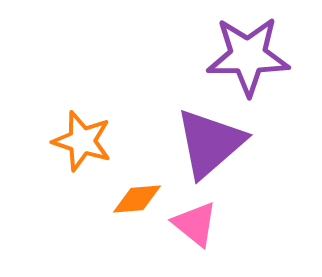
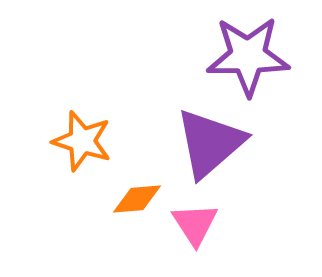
pink triangle: rotated 18 degrees clockwise
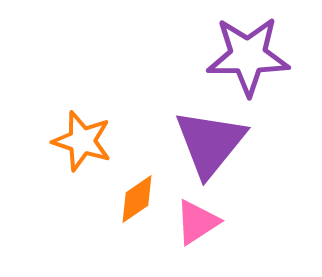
purple triangle: rotated 10 degrees counterclockwise
orange diamond: rotated 30 degrees counterclockwise
pink triangle: moved 2 px right, 2 px up; rotated 30 degrees clockwise
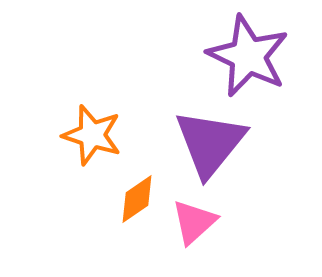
purple star: rotated 26 degrees clockwise
orange star: moved 10 px right, 6 px up
pink triangle: moved 3 px left; rotated 9 degrees counterclockwise
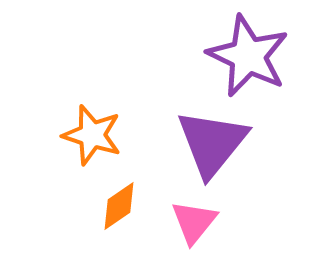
purple triangle: moved 2 px right
orange diamond: moved 18 px left, 7 px down
pink triangle: rotated 9 degrees counterclockwise
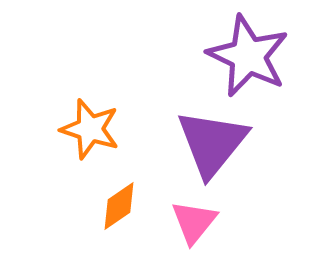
orange star: moved 2 px left, 6 px up
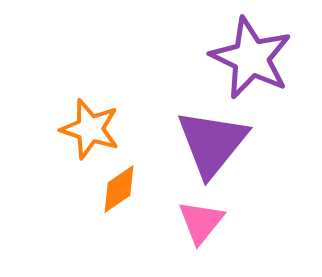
purple star: moved 3 px right, 2 px down
orange diamond: moved 17 px up
pink triangle: moved 7 px right
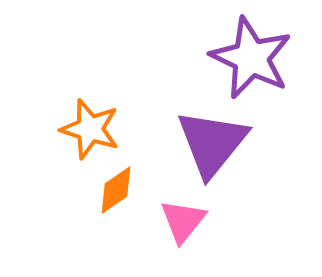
orange diamond: moved 3 px left, 1 px down
pink triangle: moved 18 px left, 1 px up
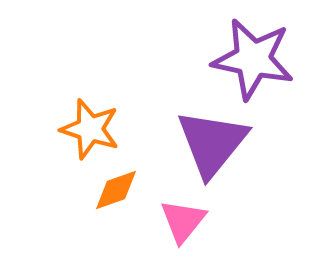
purple star: moved 2 px right, 1 px down; rotated 14 degrees counterclockwise
orange diamond: rotated 15 degrees clockwise
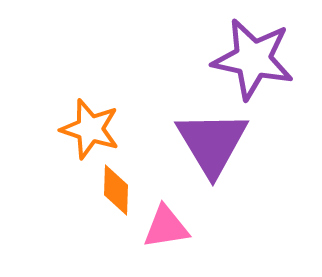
purple triangle: rotated 10 degrees counterclockwise
orange diamond: rotated 69 degrees counterclockwise
pink triangle: moved 17 px left, 6 px down; rotated 42 degrees clockwise
